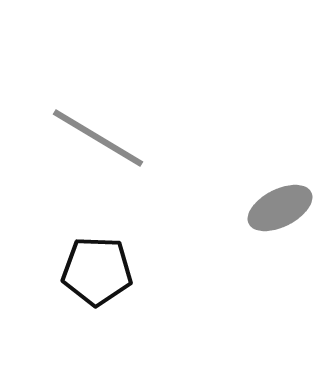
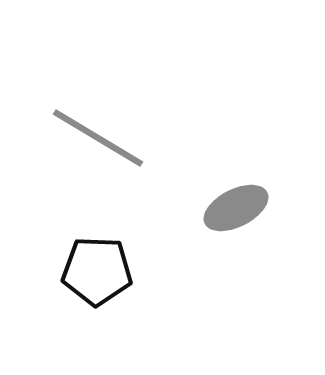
gray ellipse: moved 44 px left
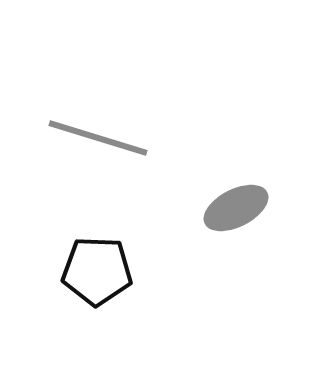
gray line: rotated 14 degrees counterclockwise
